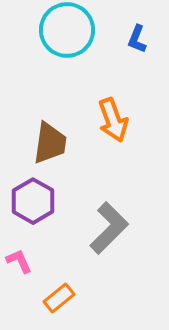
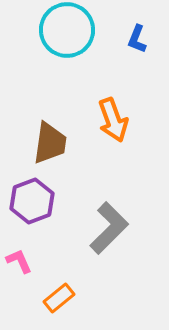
purple hexagon: moved 1 px left; rotated 9 degrees clockwise
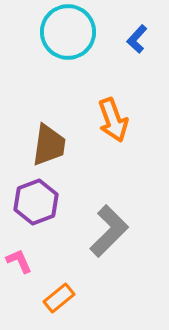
cyan circle: moved 1 px right, 2 px down
blue L-shape: rotated 20 degrees clockwise
brown trapezoid: moved 1 px left, 2 px down
purple hexagon: moved 4 px right, 1 px down
gray L-shape: moved 3 px down
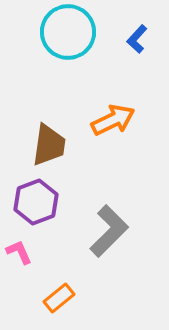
orange arrow: rotated 96 degrees counterclockwise
pink L-shape: moved 9 px up
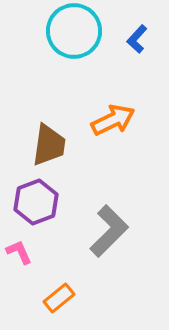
cyan circle: moved 6 px right, 1 px up
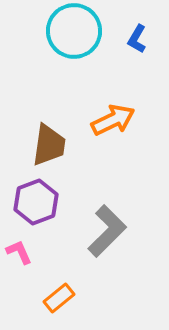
blue L-shape: rotated 12 degrees counterclockwise
gray L-shape: moved 2 px left
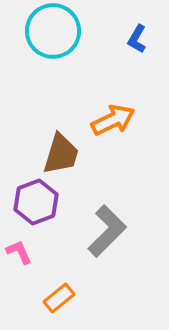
cyan circle: moved 21 px left
brown trapezoid: moved 12 px right, 9 px down; rotated 9 degrees clockwise
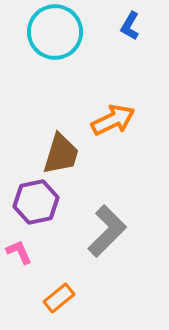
cyan circle: moved 2 px right, 1 px down
blue L-shape: moved 7 px left, 13 px up
purple hexagon: rotated 9 degrees clockwise
